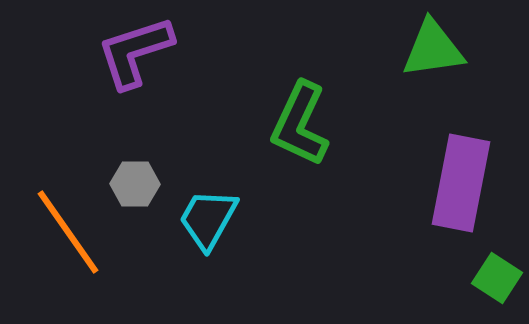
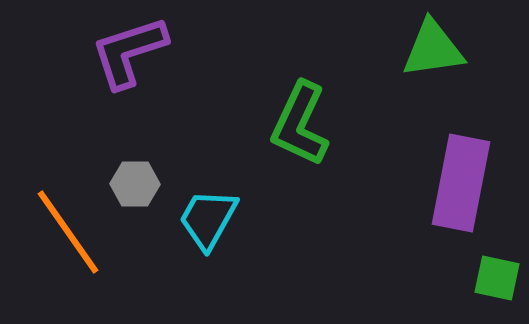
purple L-shape: moved 6 px left
green square: rotated 21 degrees counterclockwise
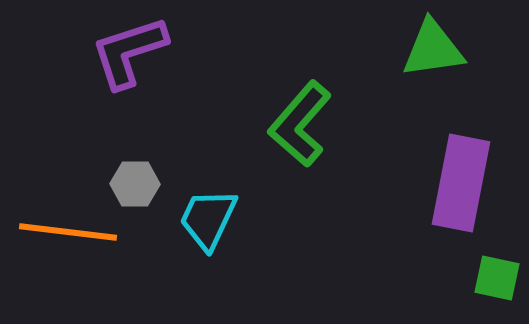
green L-shape: rotated 16 degrees clockwise
cyan trapezoid: rotated 4 degrees counterclockwise
orange line: rotated 48 degrees counterclockwise
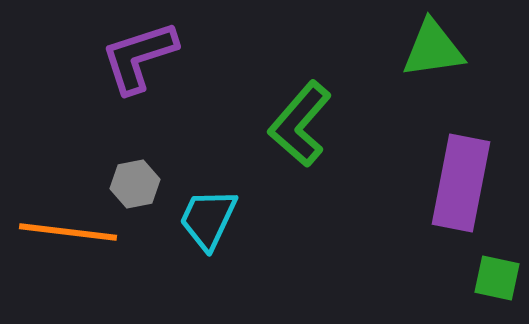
purple L-shape: moved 10 px right, 5 px down
gray hexagon: rotated 12 degrees counterclockwise
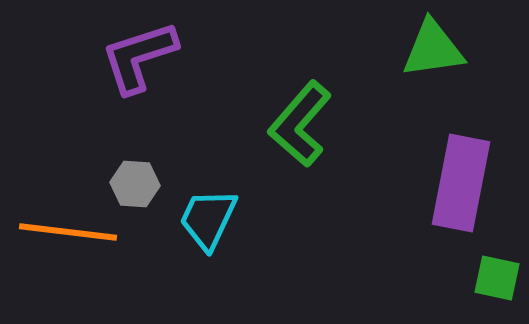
gray hexagon: rotated 15 degrees clockwise
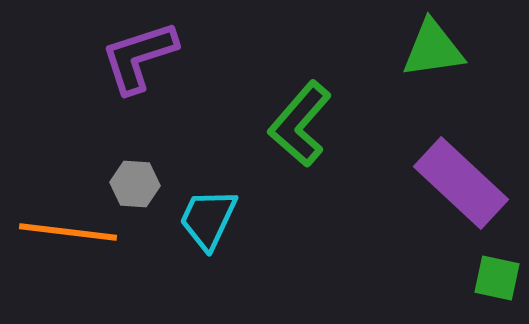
purple rectangle: rotated 58 degrees counterclockwise
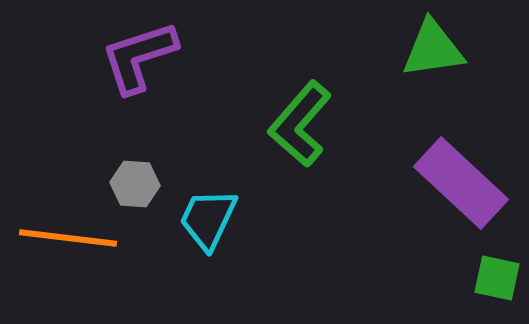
orange line: moved 6 px down
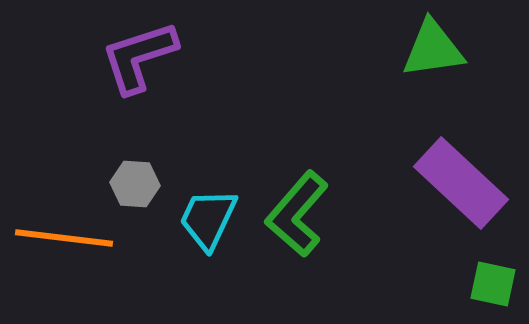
green L-shape: moved 3 px left, 90 px down
orange line: moved 4 px left
green square: moved 4 px left, 6 px down
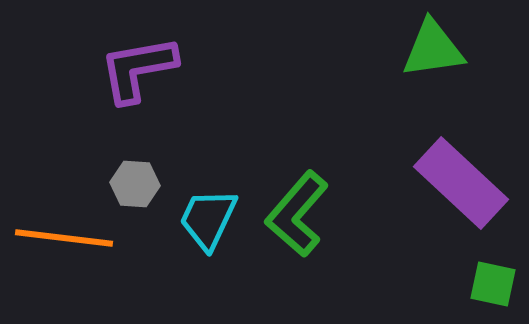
purple L-shape: moved 1 px left, 12 px down; rotated 8 degrees clockwise
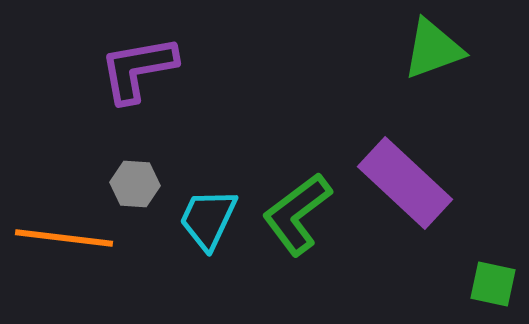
green triangle: rotated 12 degrees counterclockwise
purple rectangle: moved 56 px left
green L-shape: rotated 12 degrees clockwise
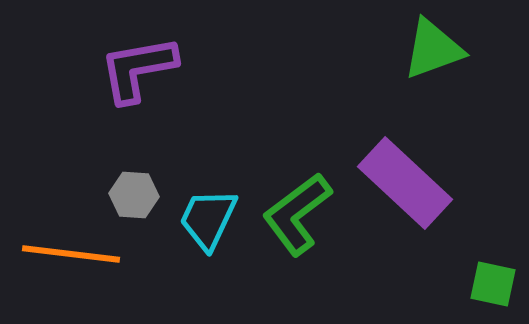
gray hexagon: moved 1 px left, 11 px down
orange line: moved 7 px right, 16 px down
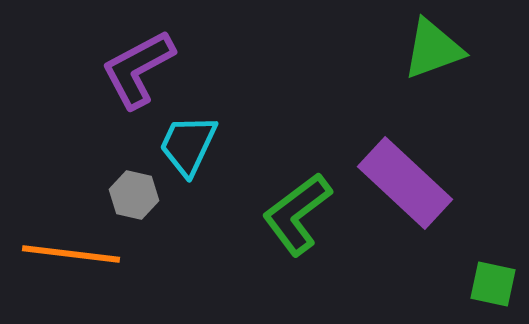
purple L-shape: rotated 18 degrees counterclockwise
gray hexagon: rotated 9 degrees clockwise
cyan trapezoid: moved 20 px left, 74 px up
